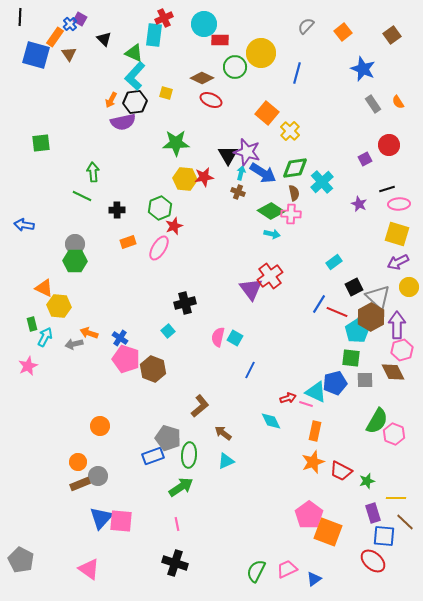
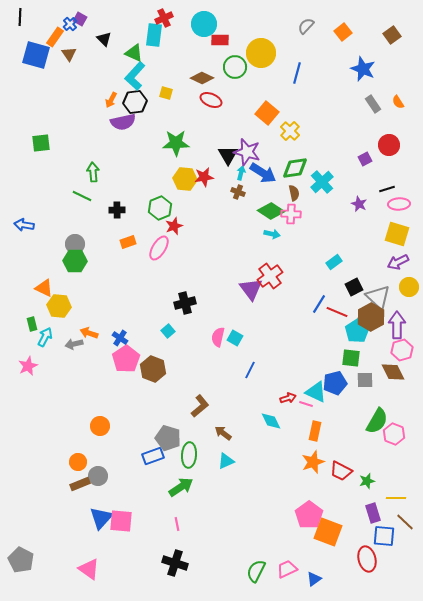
pink pentagon at (126, 359): rotated 20 degrees clockwise
red ellipse at (373, 561): moved 6 px left, 2 px up; rotated 35 degrees clockwise
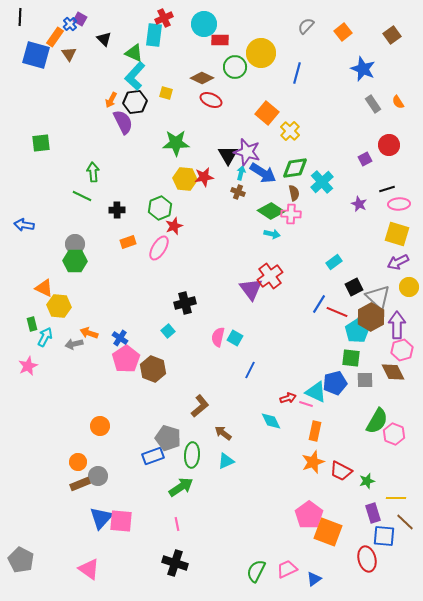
purple semicircle at (123, 122): rotated 105 degrees counterclockwise
green ellipse at (189, 455): moved 3 px right
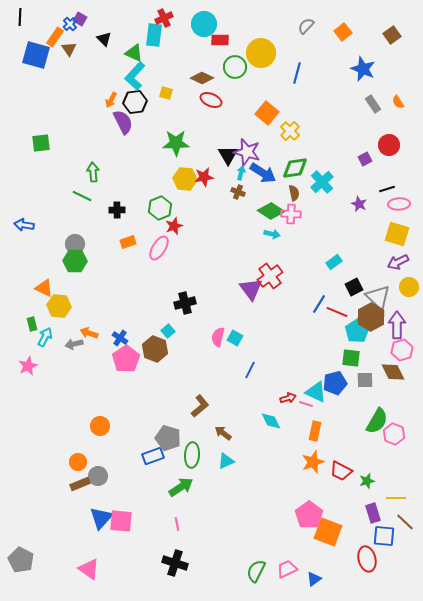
brown triangle at (69, 54): moved 5 px up
brown hexagon at (153, 369): moved 2 px right, 20 px up
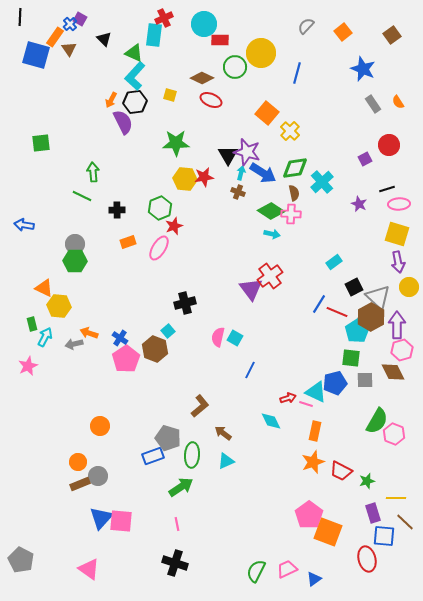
yellow square at (166, 93): moved 4 px right, 2 px down
purple arrow at (398, 262): rotated 75 degrees counterclockwise
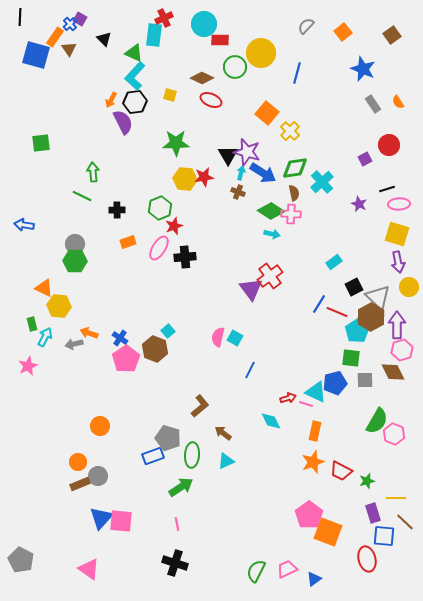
black cross at (185, 303): moved 46 px up; rotated 10 degrees clockwise
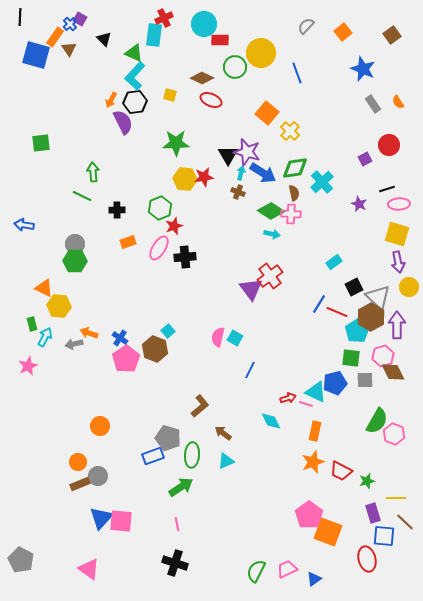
blue line at (297, 73): rotated 35 degrees counterclockwise
pink hexagon at (402, 350): moved 19 px left, 6 px down
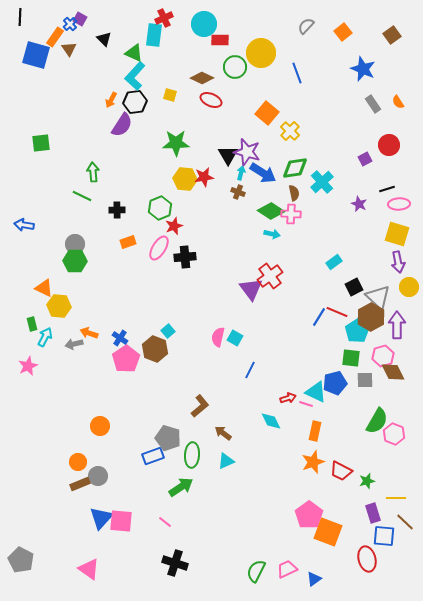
purple semicircle at (123, 122): moved 1 px left, 3 px down; rotated 60 degrees clockwise
blue line at (319, 304): moved 13 px down
pink line at (177, 524): moved 12 px left, 2 px up; rotated 40 degrees counterclockwise
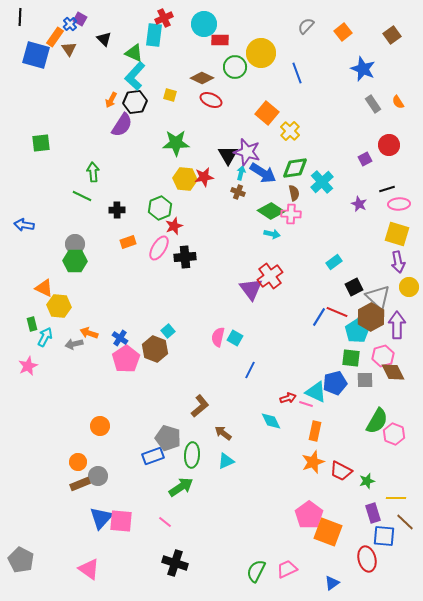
blue triangle at (314, 579): moved 18 px right, 4 px down
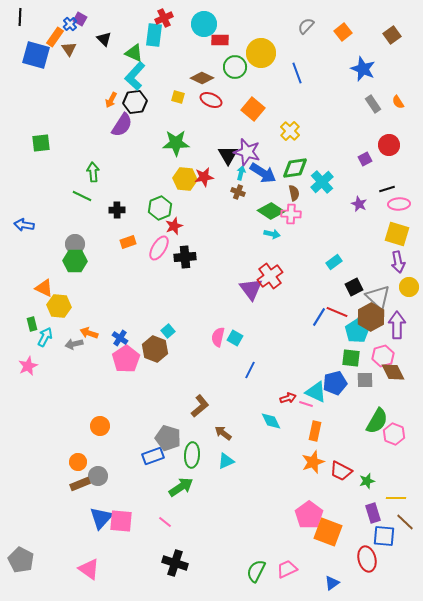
yellow square at (170, 95): moved 8 px right, 2 px down
orange square at (267, 113): moved 14 px left, 4 px up
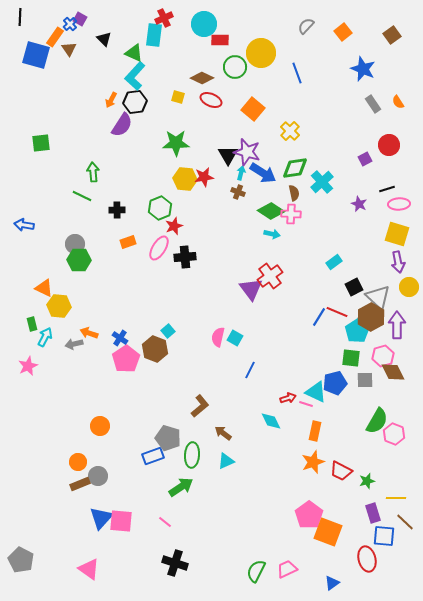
green hexagon at (75, 261): moved 4 px right, 1 px up
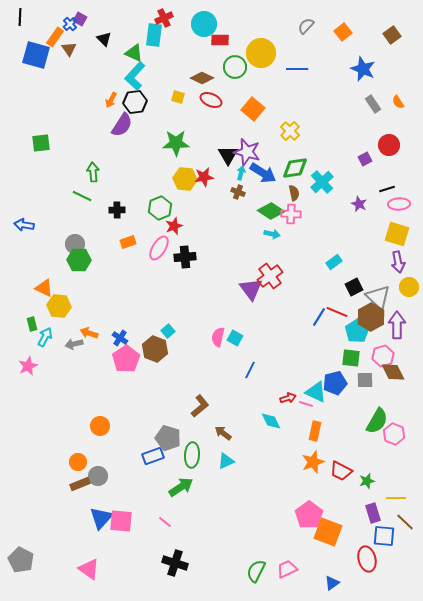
blue line at (297, 73): moved 4 px up; rotated 70 degrees counterclockwise
